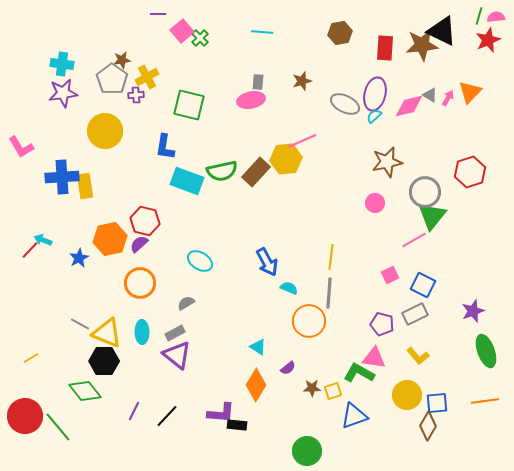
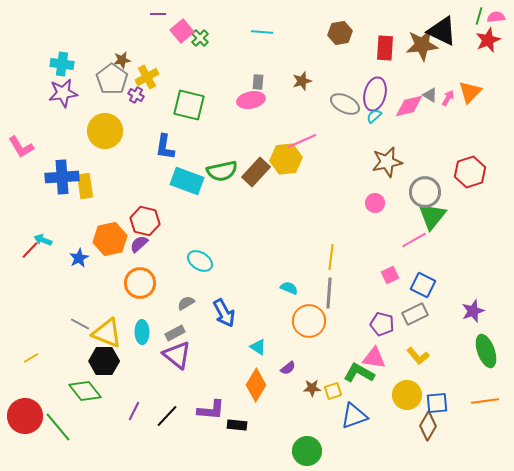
purple cross at (136, 95): rotated 35 degrees clockwise
blue arrow at (267, 262): moved 43 px left, 51 px down
purple L-shape at (221, 413): moved 10 px left, 3 px up
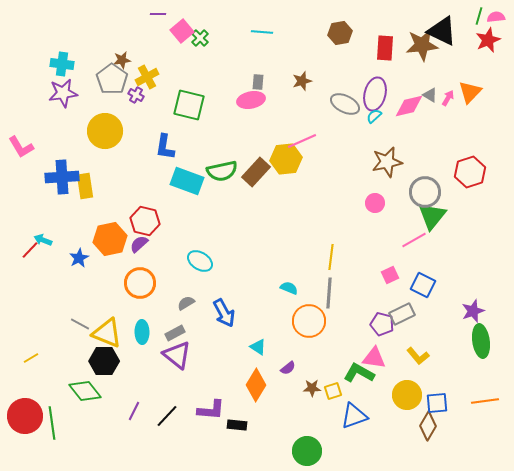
gray rectangle at (415, 314): moved 13 px left
green ellipse at (486, 351): moved 5 px left, 10 px up; rotated 12 degrees clockwise
green line at (58, 427): moved 6 px left, 4 px up; rotated 32 degrees clockwise
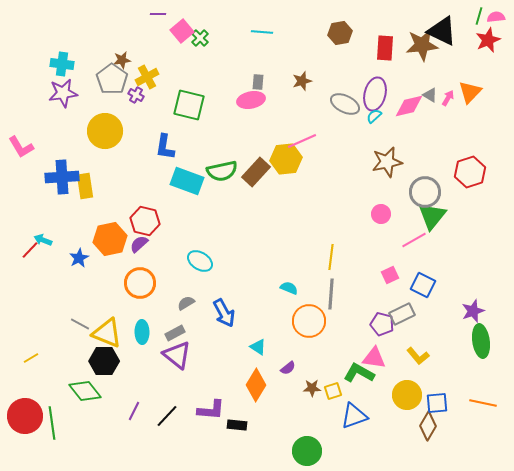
pink circle at (375, 203): moved 6 px right, 11 px down
gray line at (329, 293): moved 2 px right, 1 px down
orange line at (485, 401): moved 2 px left, 2 px down; rotated 20 degrees clockwise
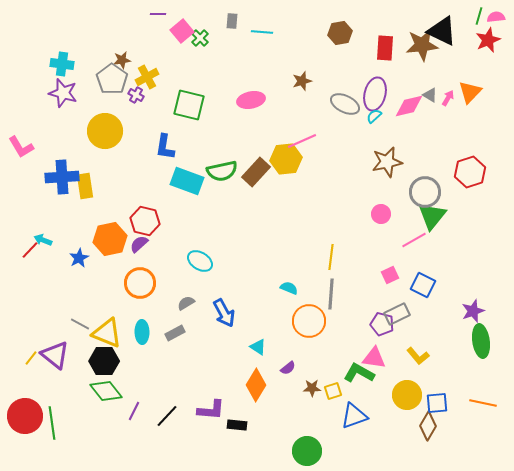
gray rectangle at (258, 82): moved 26 px left, 61 px up
purple star at (63, 93): rotated 24 degrees clockwise
gray rectangle at (402, 314): moved 5 px left
purple triangle at (177, 355): moved 122 px left
yellow line at (31, 358): rotated 21 degrees counterclockwise
green diamond at (85, 391): moved 21 px right
